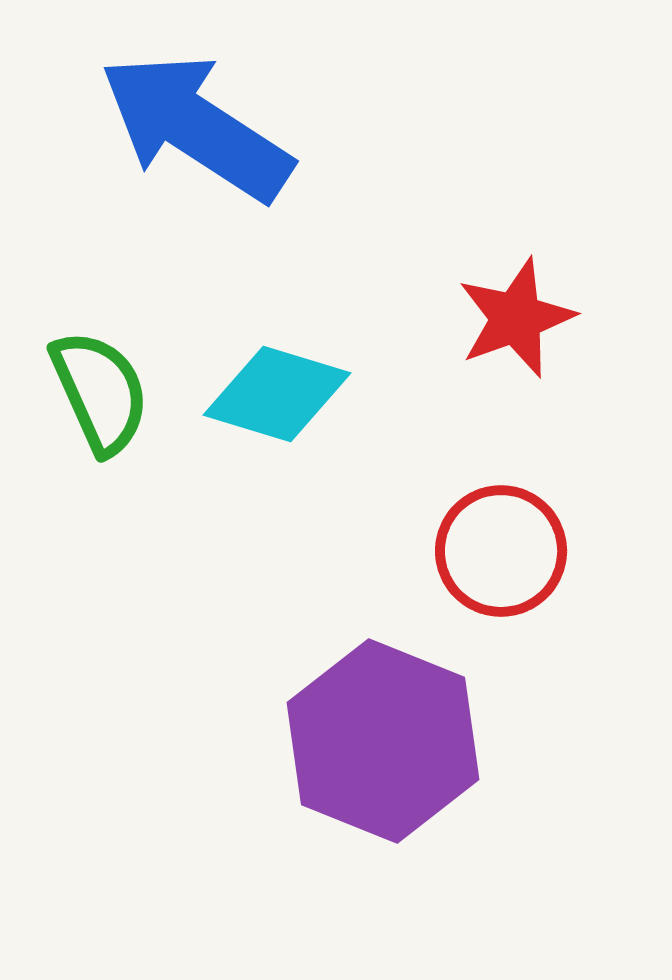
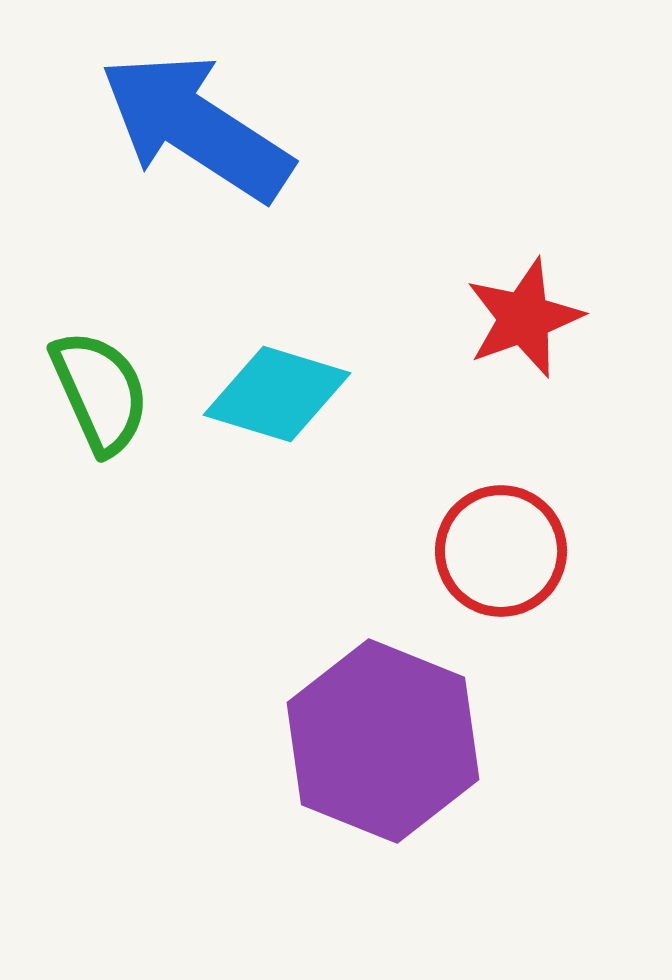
red star: moved 8 px right
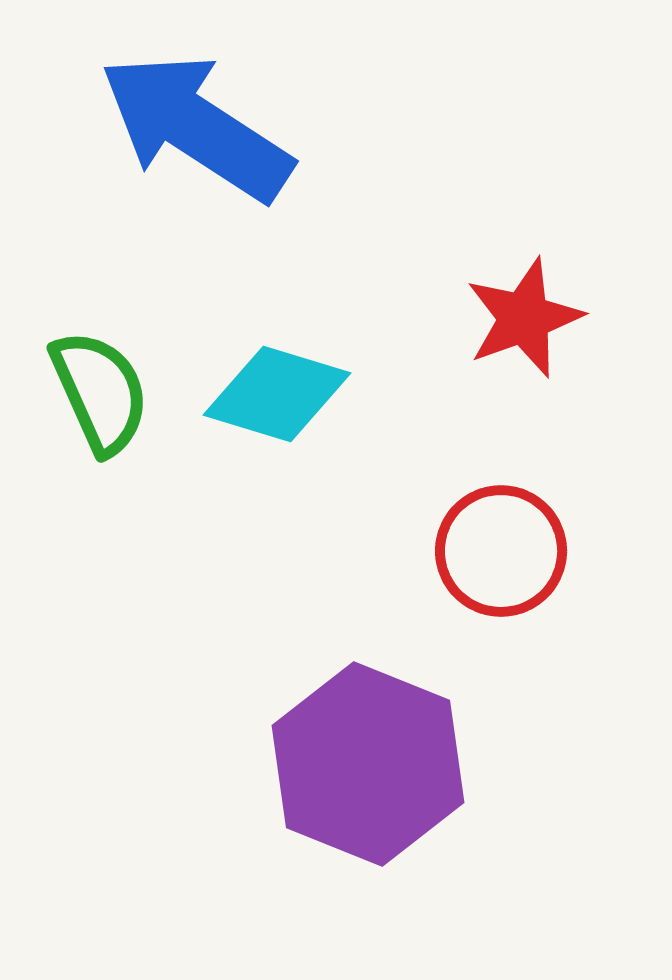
purple hexagon: moved 15 px left, 23 px down
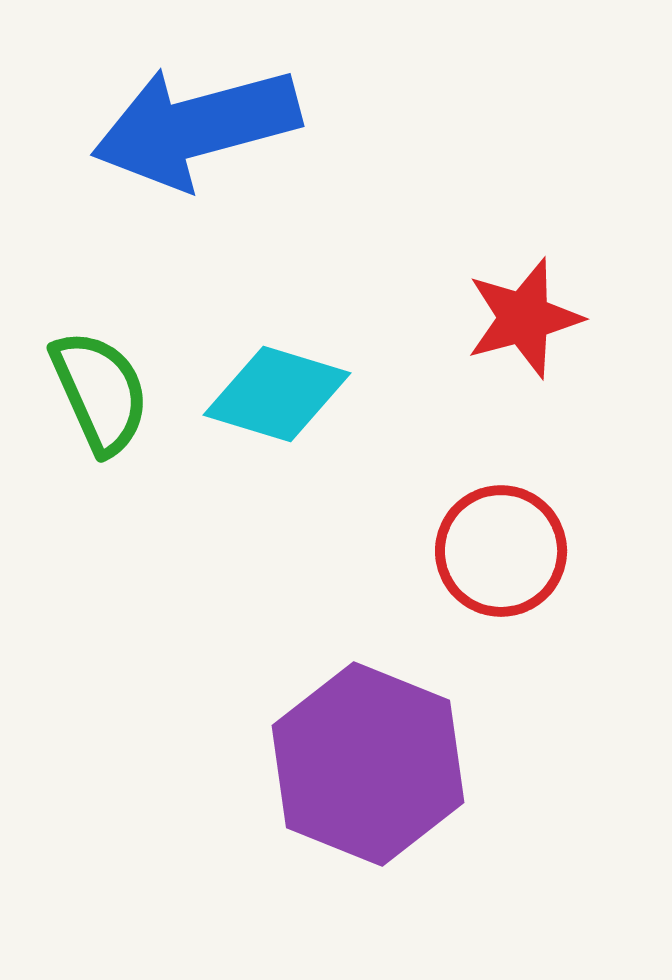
blue arrow: rotated 48 degrees counterclockwise
red star: rotated 5 degrees clockwise
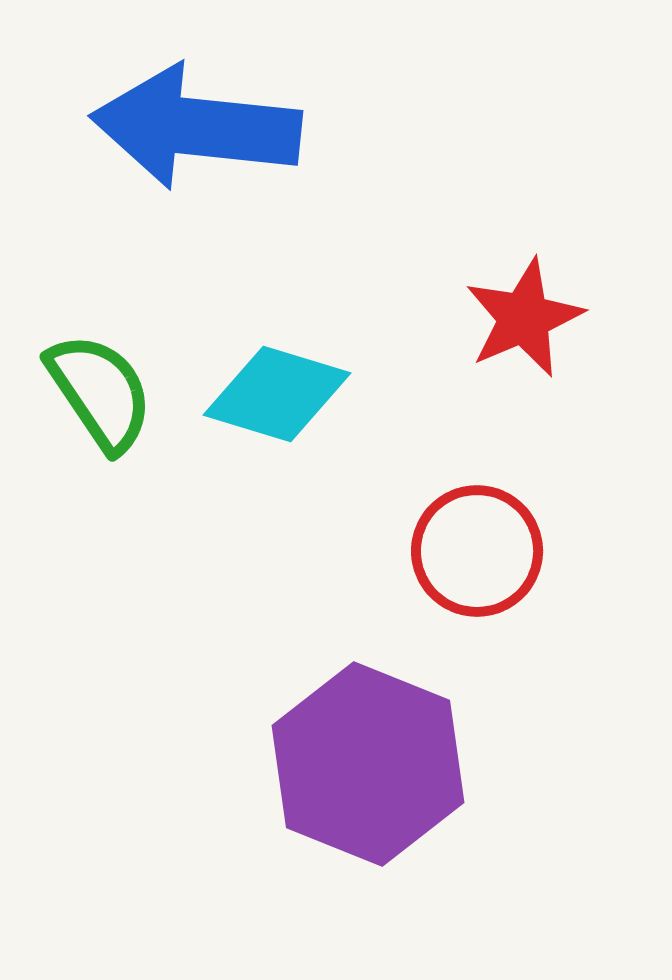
blue arrow: rotated 21 degrees clockwise
red star: rotated 8 degrees counterclockwise
green semicircle: rotated 10 degrees counterclockwise
red circle: moved 24 px left
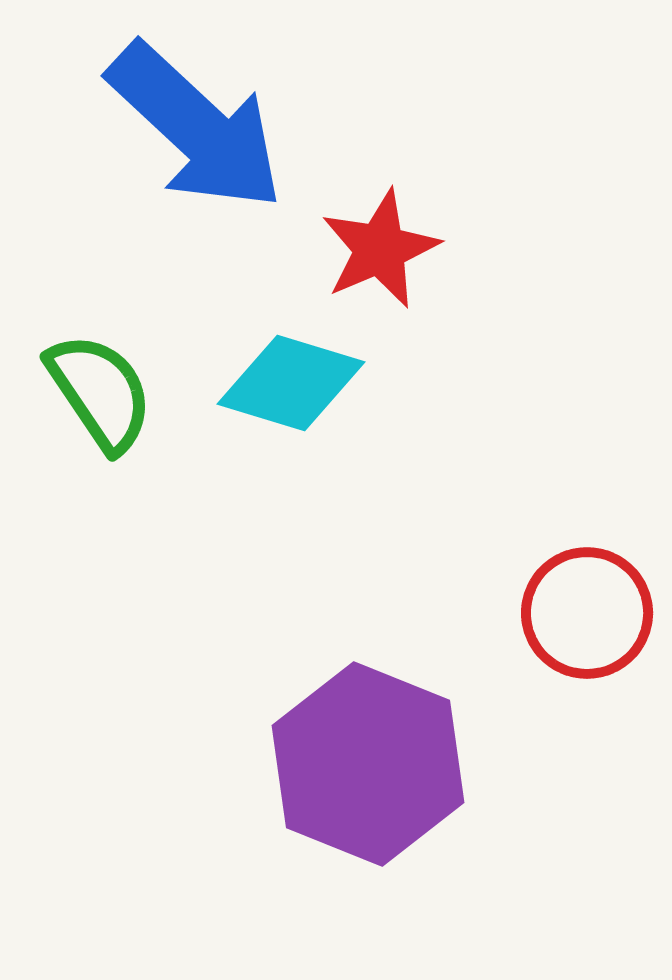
blue arrow: rotated 143 degrees counterclockwise
red star: moved 144 px left, 69 px up
cyan diamond: moved 14 px right, 11 px up
red circle: moved 110 px right, 62 px down
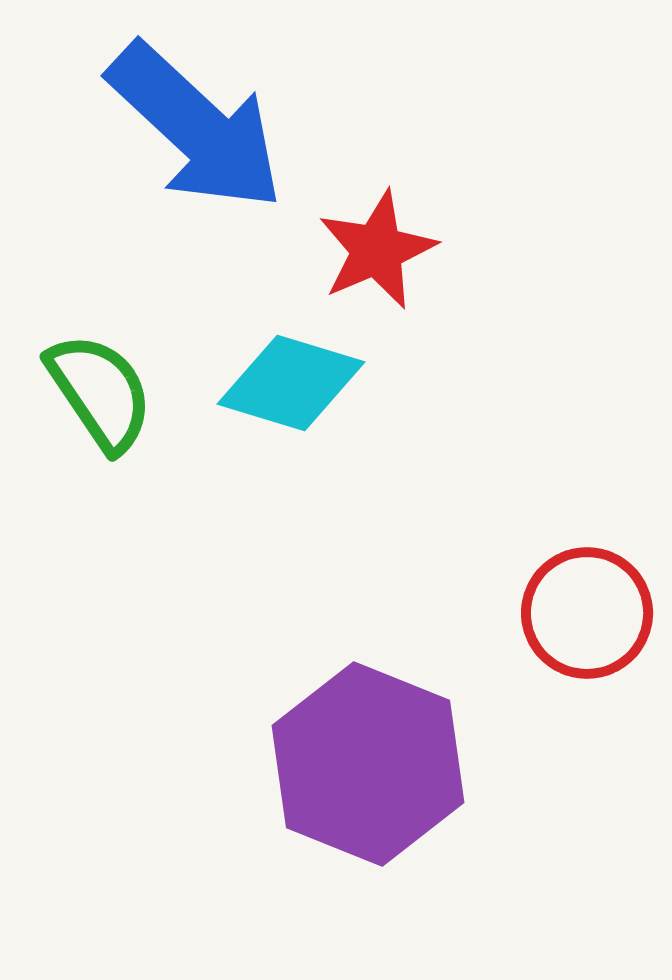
red star: moved 3 px left, 1 px down
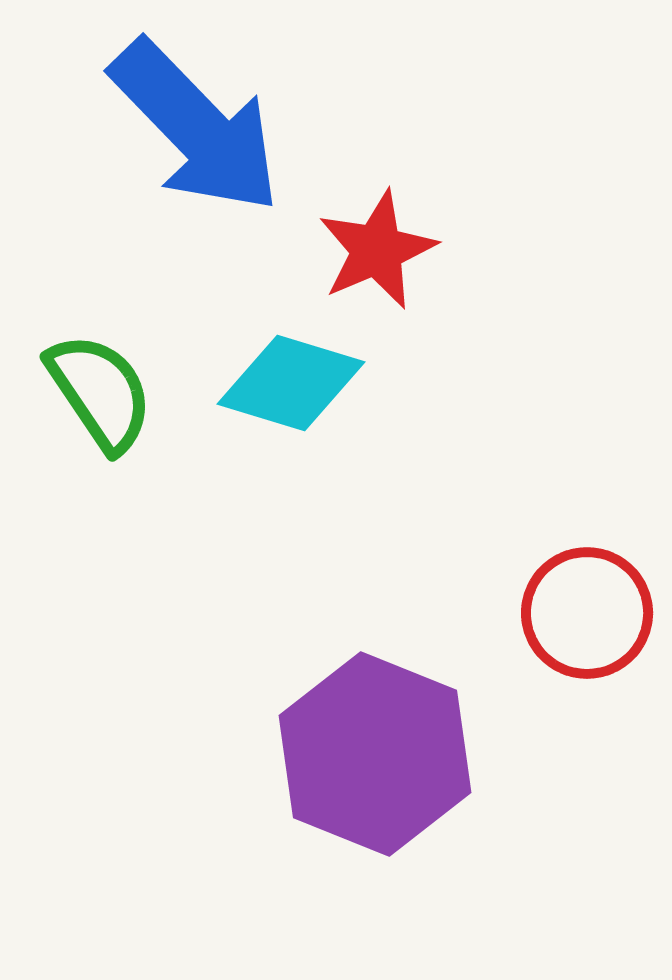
blue arrow: rotated 3 degrees clockwise
purple hexagon: moved 7 px right, 10 px up
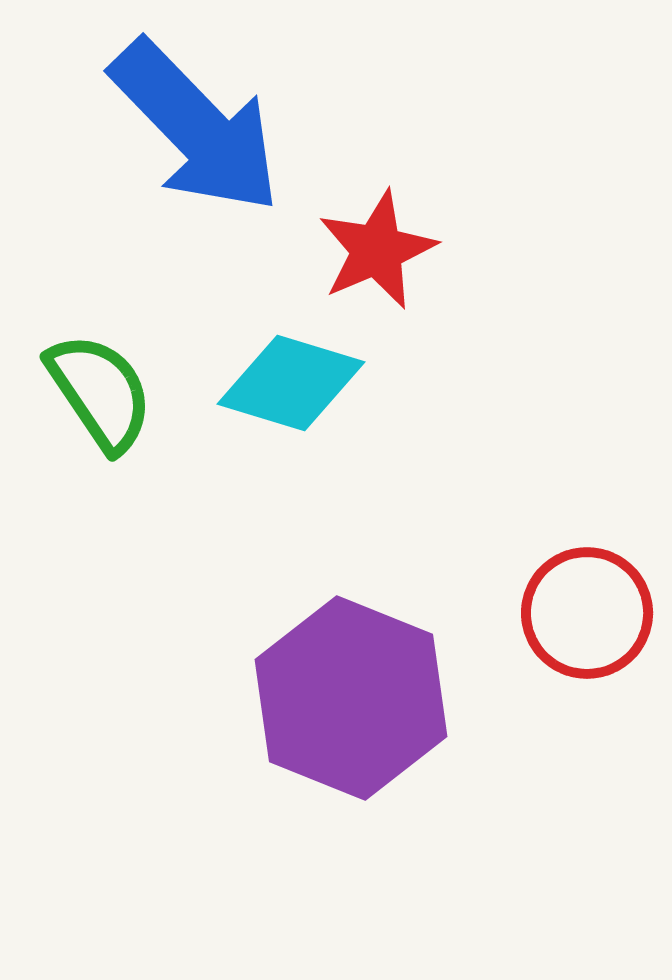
purple hexagon: moved 24 px left, 56 px up
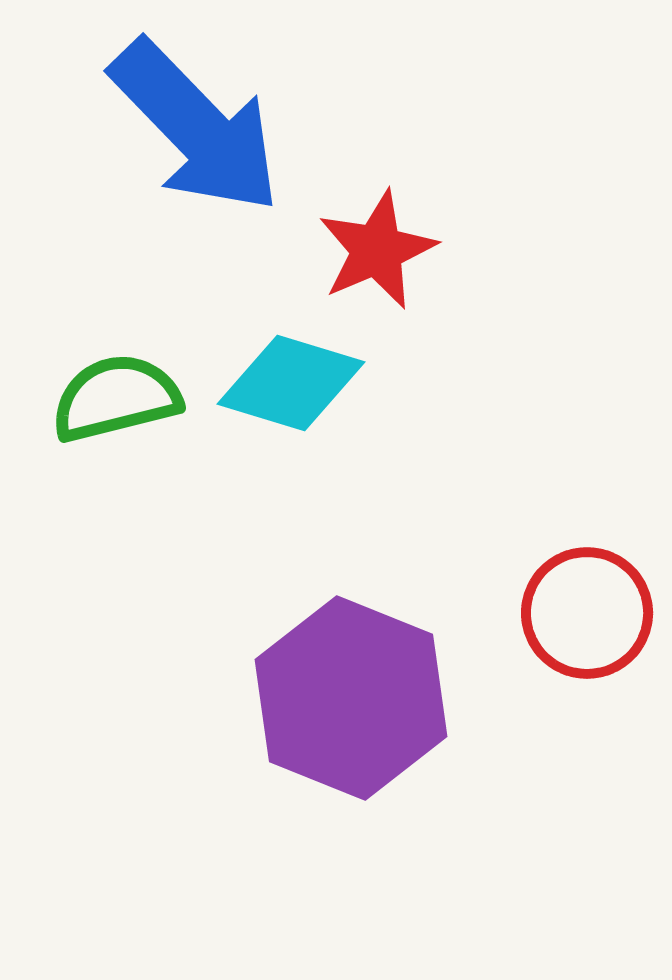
green semicircle: moved 16 px right, 6 px down; rotated 70 degrees counterclockwise
